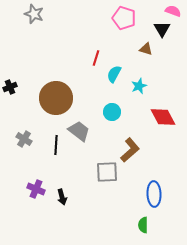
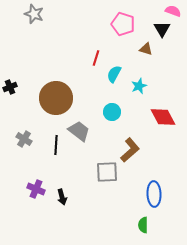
pink pentagon: moved 1 px left, 6 px down
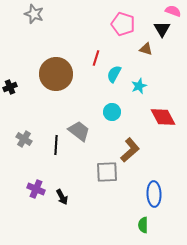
brown circle: moved 24 px up
black arrow: rotated 14 degrees counterclockwise
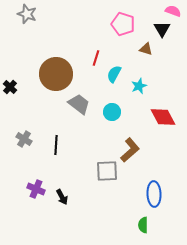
gray star: moved 7 px left
black cross: rotated 24 degrees counterclockwise
gray trapezoid: moved 27 px up
gray square: moved 1 px up
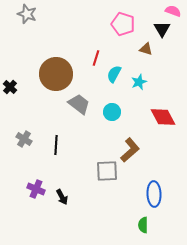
cyan star: moved 4 px up
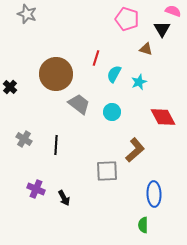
pink pentagon: moved 4 px right, 5 px up
brown L-shape: moved 5 px right
black arrow: moved 2 px right, 1 px down
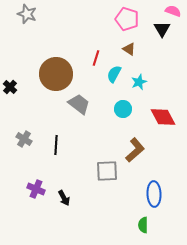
brown triangle: moved 17 px left; rotated 16 degrees clockwise
cyan circle: moved 11 px right, 3 px up
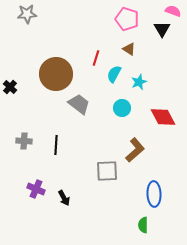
gray star: rotated 24 degrees counterclockwise
cyan circle: moved 1 px left, 1 px up
gray cross: moved 2 px down; rotated 28 degrees counterclockwise
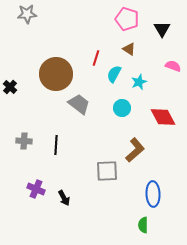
pink semicircle: moved 55 px down
blue ellipse: moved 1 px left
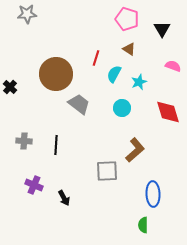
red diamond: moved 5 px right, 5 px up; rotated 12 degrees clockwise
purple cross: moved 2 px left, 4 px up
